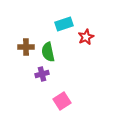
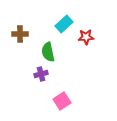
cyan rectangle: rotated 24 degrees counterclockwise
red star: rotated 21 degrees clockwise
brown cross: moved 6 px left, 13 px up
purple cross: moved 1 px left
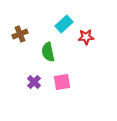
brown cross: rotated 21 degrees counterclockwise
purple cross: moved 7 px left, 8 px down; rotated 32 degrees counterclockwise
pink square: moved 19 px up; rotated 24 degrees clockwise
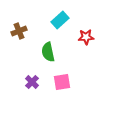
cyan rectangle: moved 4 px left, 4 px up
brown cross: moved 1 px left, 3 px up
purple cross: moved 2 px left
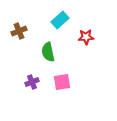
purple cross: rotated 24 degrees clockwise
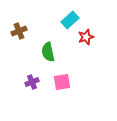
cyan rectangle: moved 10 px right
red star: rotated 14 degrees counterclockwise
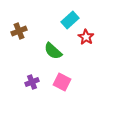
red star: rotated 21 degrees counterclockwise
green semicircle: moved 5 px right, 1 px up; rotated 36 degrees counterclockwise
pink square: rotated 36 degrees clockwise
